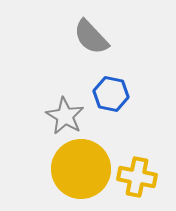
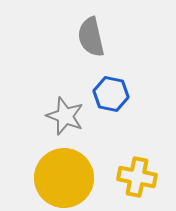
gray semicircle: rotated 30 degrees clockwise
gray star: rotated 9 degrees counterclockwise
yellow circle: moved 17 px left, 9 px down
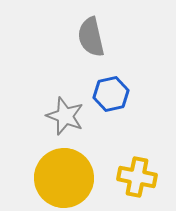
blue hexagon: rotated 24 degrees counterclockwise
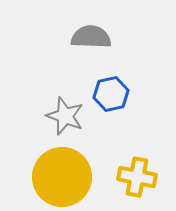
gray semicircle: rotated 105 degrees clockwise
yellow circle: moved 2 px left, 1 px up
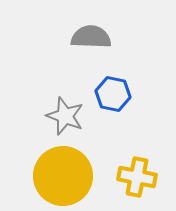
blue hexagon: moved 2 px right; rotated 24 degrees clockwise
yellow circle: moved 1 px right, 1 px up
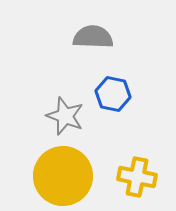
gray semicircle: moved 2 px right
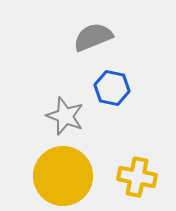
gray semicircle: rotated 24 degrees counterclockwise
blue hexagon: moved 1 px left, 6 px up
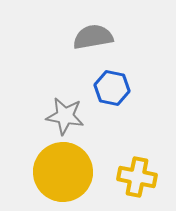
gray semicircle: rotated 12 degrees clockwise
gray star: rotated 12 degrees counterclockwise
yellow circle: moved 4 px up
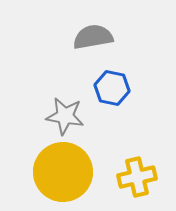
yellow cross: rotated 24 degrees counterclockwise
